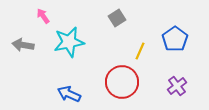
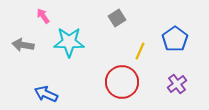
cyan star: rotated 12 degrees clockwise
purple cross: moved 2 px up
blue arrow: moved 23 px left
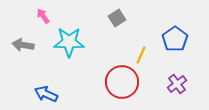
yellow line: moved 1 px right, 4 px down
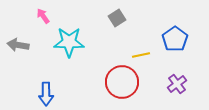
gray arrow: moved 5 px left
yellow line: rotated 54 degrees clockwise
blue arrow: rotated 115 degrees counterclockwise
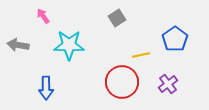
cyan star: moved 3 px down
purple cross: moved 9 px left
blue arrow: moved 6 px up
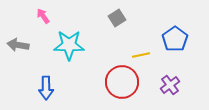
purple cross: moved 2 px right, 1 px down
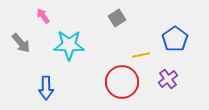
gray arrow: moved 3 px right, 2 px up; rotated 140 degrees counterclockwise
purple cross: moved 2 px left, 6 px up
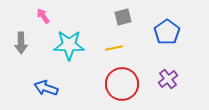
gray square: moved 6 px right, 1 px up; rotated 18 degrees clockwise
blue pentagon: moved 8 px left, 7 px up
gray arrow: rotated 40 degrees clockwise
yellow line: moved 27 px left, 7 px up
red circle: moved 2 px down
blue arrow: rotated 110 degrees clockwise
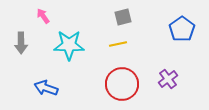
blue pentagon: moved 15 px right, 3 px up
yellow line: moved 4 px right, 4 px up
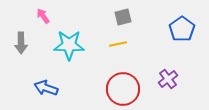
red circle: moved 1 px right, 5 px down
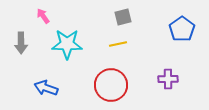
cyan star: moved 2 px left, 1 px up
purple cross: rotated 36 degrees clockwise
red circle: moved 12 px left, 4 px up
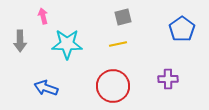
pink arrow: rotated 21 degrees clockwise
gray arrow: moved 1 px left, 2 px up
red circle: moved 2 px right, 1 px down
